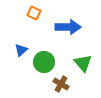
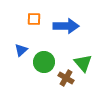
orange square: moved 6 px down; rotated 24 degrees counterclockwise
blue arrow: moved 2 px left, 1 px up
brown cross: moved 5 px right, 6 px up
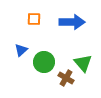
blue arrow: moved 6 px right, 4 px up
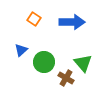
orange square: rotated 32 degrees clockwise
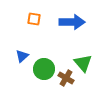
orange square: rotated 24 degrees counterclockwise
blue triangle: moved 1 px right, 6 px down
green circle: moved 7 px down
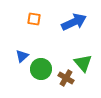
blue arrow: moved 2 px right; rotated 25 degrees counterclockwise
green circle: moved 3 px left
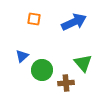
green circle: moved 1 px right, 1 px down
brown cross: moved 5 px down; rotated 35 degrees counterclockwise
